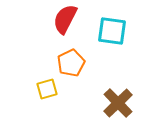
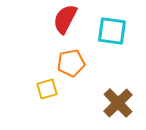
orange pentagon: rotated 16 degrees clockwise
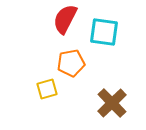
cyan square: moved 8 px left, 1 px down
brown cross: moved 6 px left
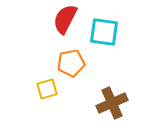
brown cross: rotated 20 degrees clockwise
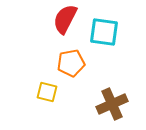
yellow square: moved 3 px down; rotated 30 degrees clockwise
brown cross: moved 1 px down
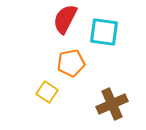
yellow square: rotated 20 degrees clockwise
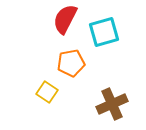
cyan square: rotated 24 degrees counterclockwise
